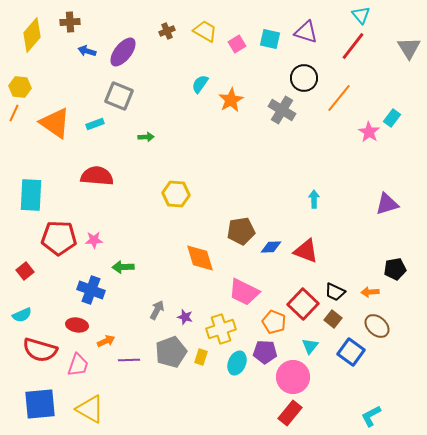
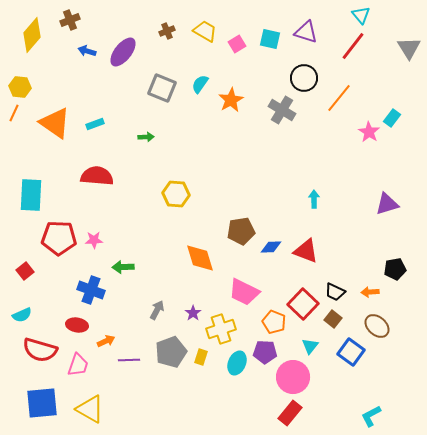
brown cross at (70, 22): moved 2 px up; rotated 18 degrees counterclockwise
gray square at (119, 96): moved 43 px right, 8 px up
purple star at (185, 317): moved 8 px right, 4 px up; rotated 21 degrees clockwise
blue square at (40, 404): moved 2 px right, 1 px up
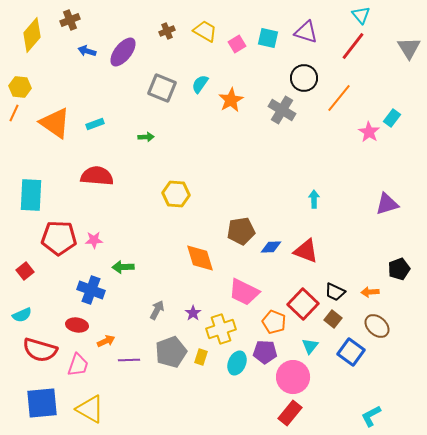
cyan square at (270, 39): moved 2 px left, 1 px up
black pentagon at (395, 269): moved 4 px right; rotated 10 degrees counterclockwise
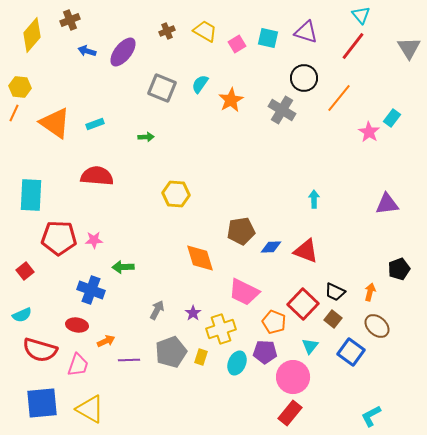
purple triangle at (387, 204): rotated 10 degrees clockwise
orange arrow at (370, 292): rotated 108 degrees clockwise
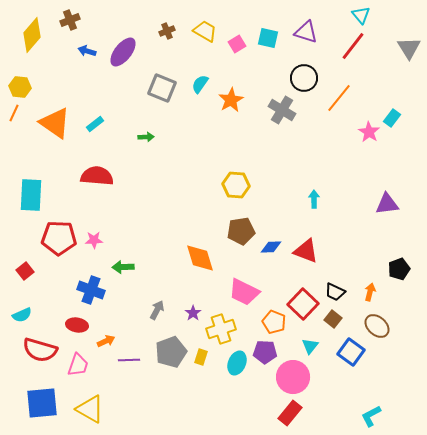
cyan rectangle at (95, 124): rotated 18 degrees counterclockwise
yellow hexagon at (176, 194): moved 60 px right, 9 px up
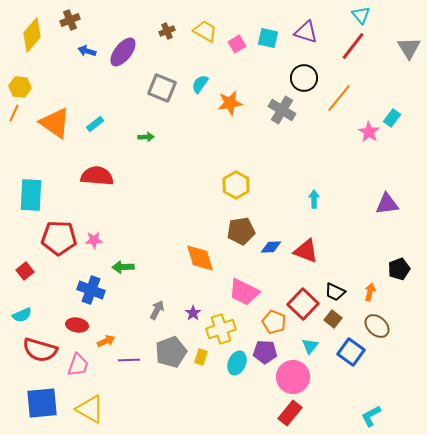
orange star at (231, 100): moved 1 px left, 3 px down; rotated 20 degrees clockwise
yellow hexagon at (236, 185): rotated 24 degrees clockwise
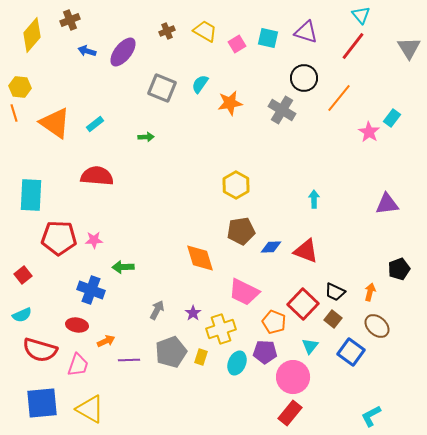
orange line at (14, 113): rotated 42 degrees counterclockwise
red square at (25, 271): moved 2 px left, 4 px down
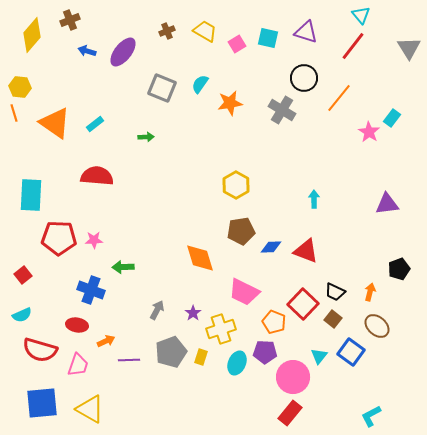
cyan triangle at (310, 346): moved 9 px right, 10 px down
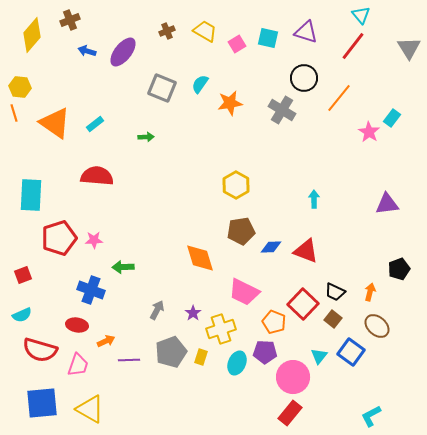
red pentagon at (59, 238): rotated 20 degrees counterclockwise
red square at (23, 275): rotated 18 degrees clockwise
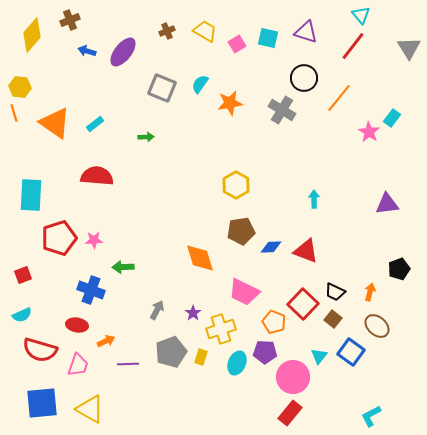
purple line at (129, 360): moved 1 px left, 4 px down
